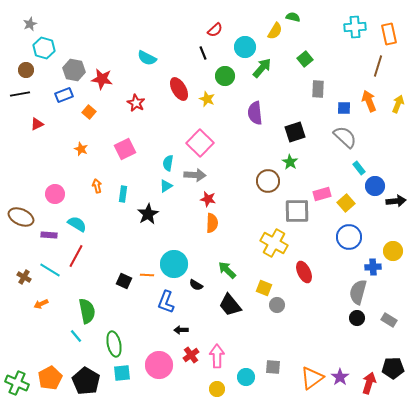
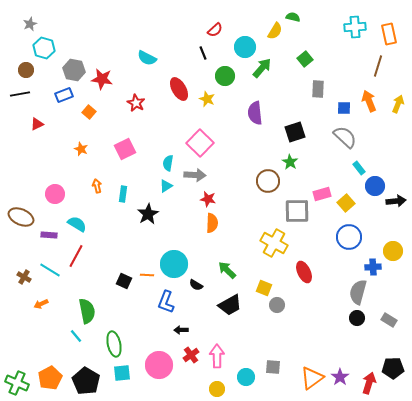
black trapezoid at (230, 305): rotated 80 degrees counterclockwise
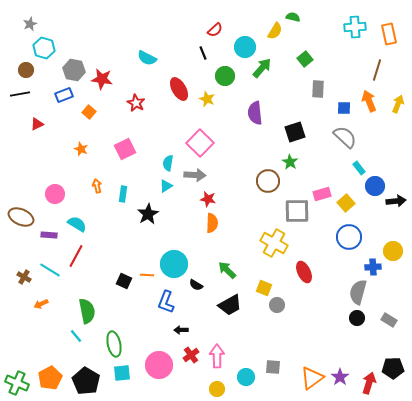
brown line at (378, 66): moved 1 px left, 4 px down
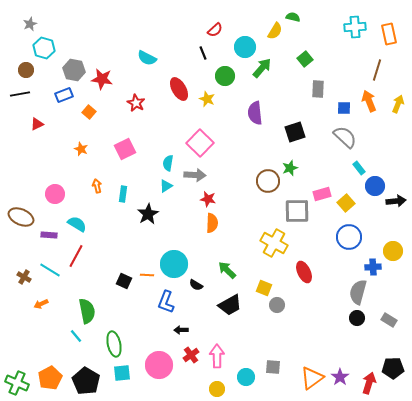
green star at (290, 162): moved 6 px down; rotated 21 degrees clockwise
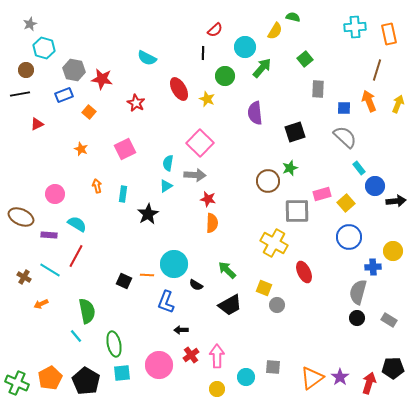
black line at (203, 53): rotated 24 degrees clockwise
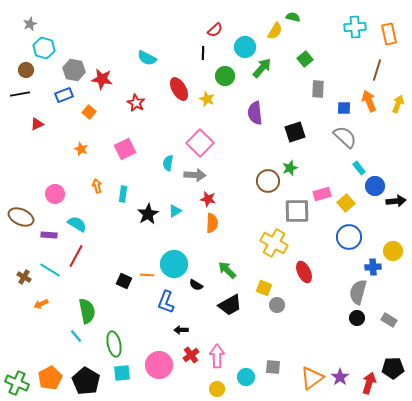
cyan triangle at (166, 186): moved 9 px right, 25 px down
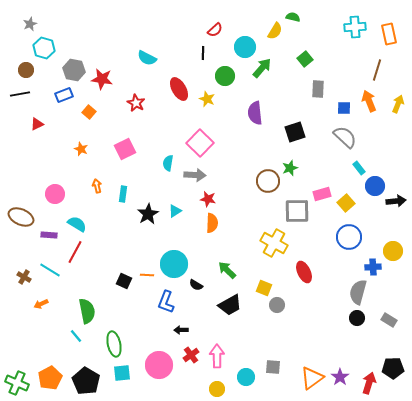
red line at (76, 256): moved 1 px left, 4 px up
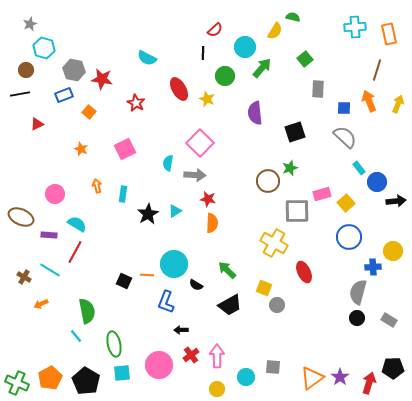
blue circle at (375, 186): moved 2 px right, 4 px up
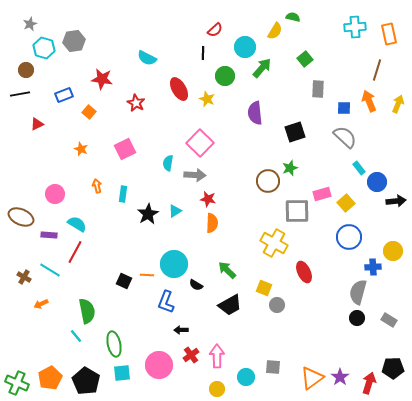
gray hexagon at (74, 70): moved 29 px up; rotated 20 degrees counterclockwise
